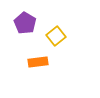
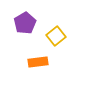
purple pentagon: rotated 10 degrees clockwise
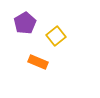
orange rectangle: rotated 30 degrees clockwise
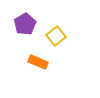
purple pentagon: moved 1 px down
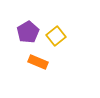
purple pentagon: moved 3 px right, 8 px down
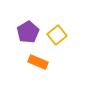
yellow square: moved 1 px right, 1 px up
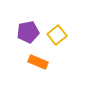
purple pentagon: rotated 20 degrees clockwise
